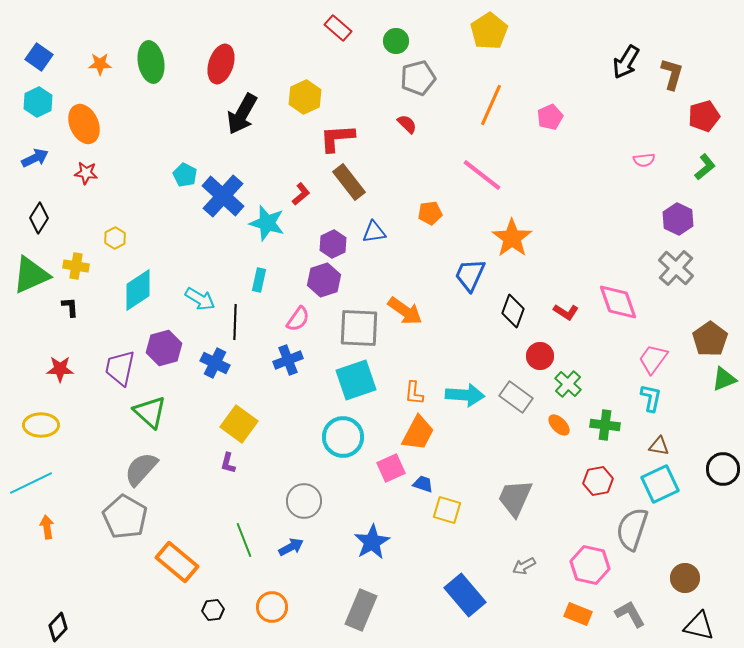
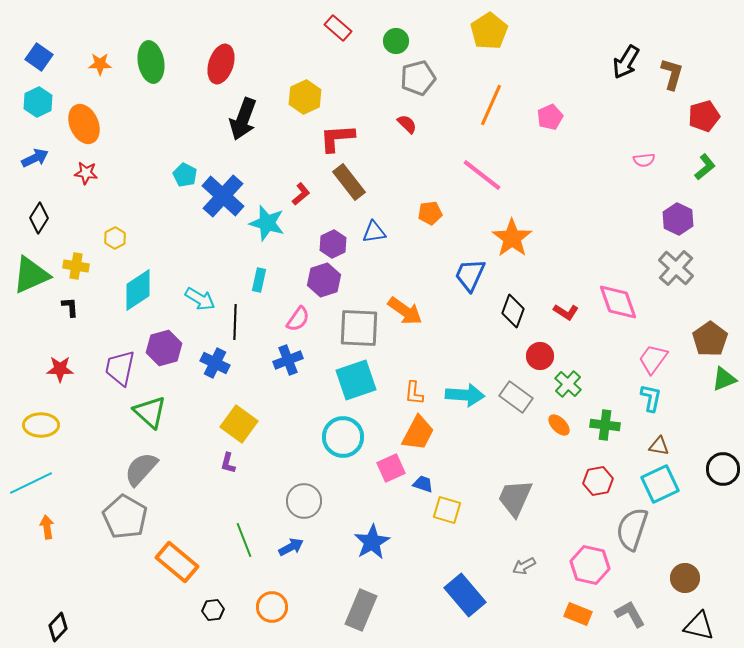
black arrow at (242, 114): moved 1 px right, 5 px down; rotated 9 degrees counterclockwise
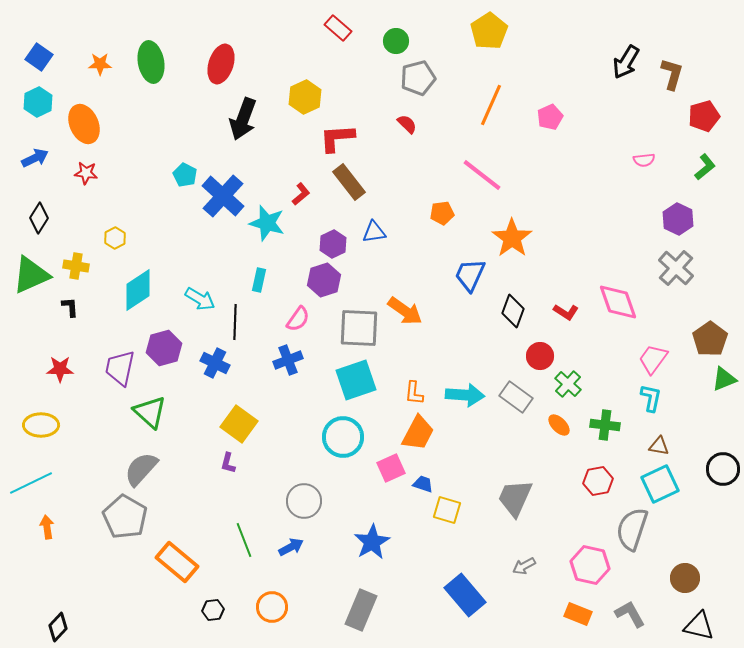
orange pentagon at (430, 213): moved 12 px right
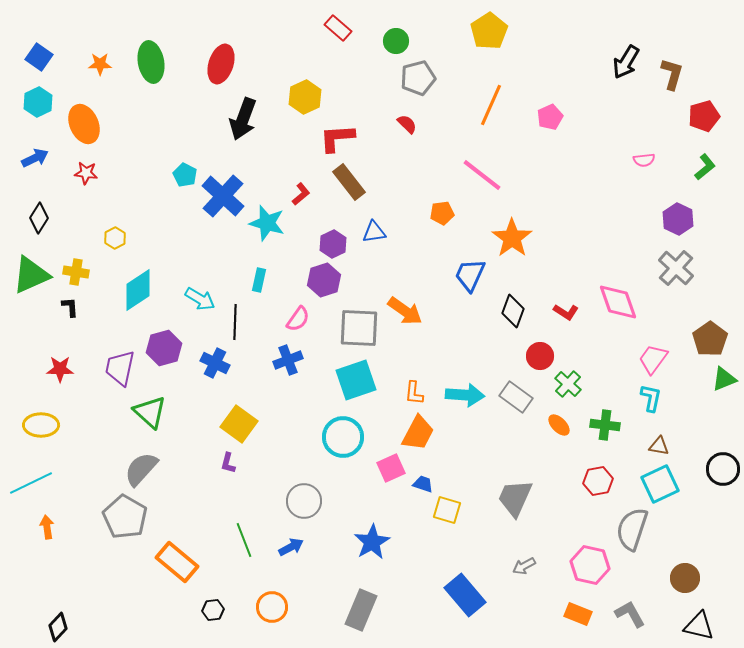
yellow cross at (76, 266): moved 6 px down
